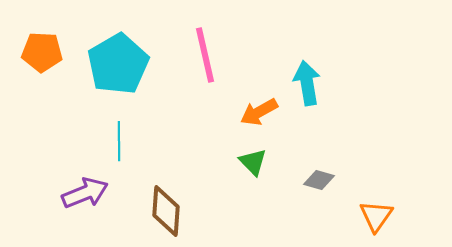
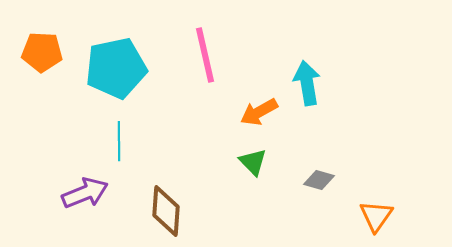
cyan pentagon: moved 2 px left, 4 px down; rotated 18 degrees clockwise
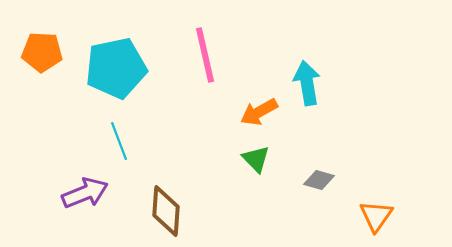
cyan line: rotated 21 degrees counterclockwise
green triangle: moved 3 px right, 3 px up
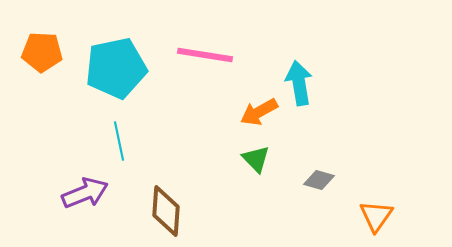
pink line: rotated 68 degrees counterclockwise
cyan arrow: moved 8 px left
cyan line: rotated 9 degrees clockwise
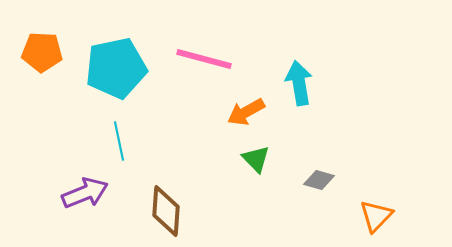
pink line: moved 1 px left, 4 px down; rotated 6 degrees clockwise
orange arrow: moved 13 px left
orange triangle: rotated 9 degrees clockwise
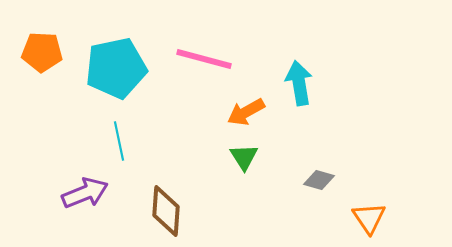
green triangle: moved 12 px left, 2 px up; rotated 12 degrees clockwise
orange triangle: moved 7 px left, 2 px down; rotated 18 degrees counterclockwise
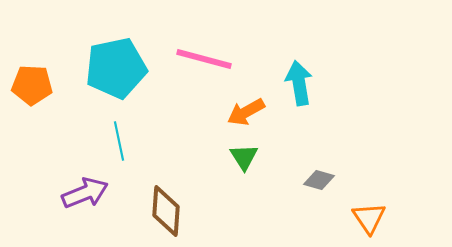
orange pentagon: moved 10 px left, 33 px down
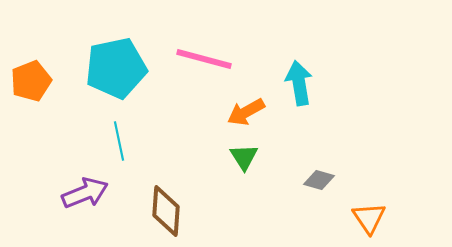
orange pentagon: moved 1 px left, 4 px up; rotated 24 degrees counterclockwise
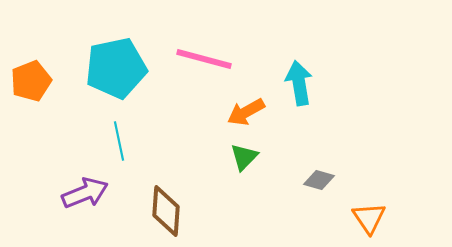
green triangle: rotated 16 degrees clockwise
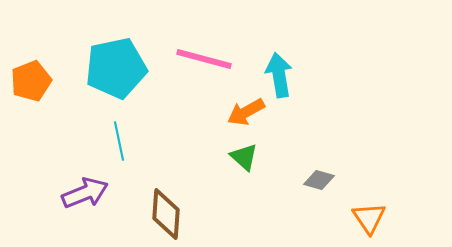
cyan arrow: moved 20 px left, 8 px up
green triangle: rotated 32 degrees counterclockwise
brown diamond: moved 3 px down
